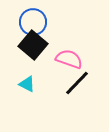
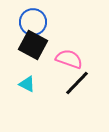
black square: rotated 12 degrees counterclockwise
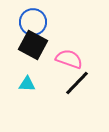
cyan triangle: rotated 24 degrees counterclockwise
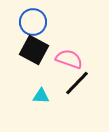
black square: moved 1 px right, 5 px down
cyan triangle: moved 14 px right, 12 px down
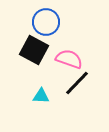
blue circle: moved 13 px right
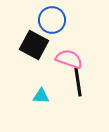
blue circle: moved 6 px right, 2 px up
black square: moved 5 px up
black line: moved 1 px right, 1 px up; rotated 52 degrees counterclockwise
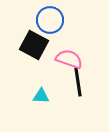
blue circle: moved 2 px left
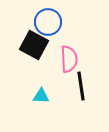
blue circle: moved 2 px left, 2 px down
pink semicircle: rotated 68 degrees clockwise
black line: moved 3 px right, 4 px down
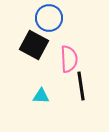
blue circle: moved 1 px right, 4 px up
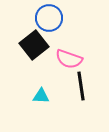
black square: rotated 24 degrees clockwise
pink semicircle: rotated 112 degrees clockwise
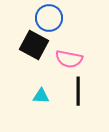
black square: rotated 24 degrees counterclockwise
pink semicircle: rotated 8 degrees counterclockwise
black line: moved 3 px left, 5 px down; rotated 8 degrees clockwise
